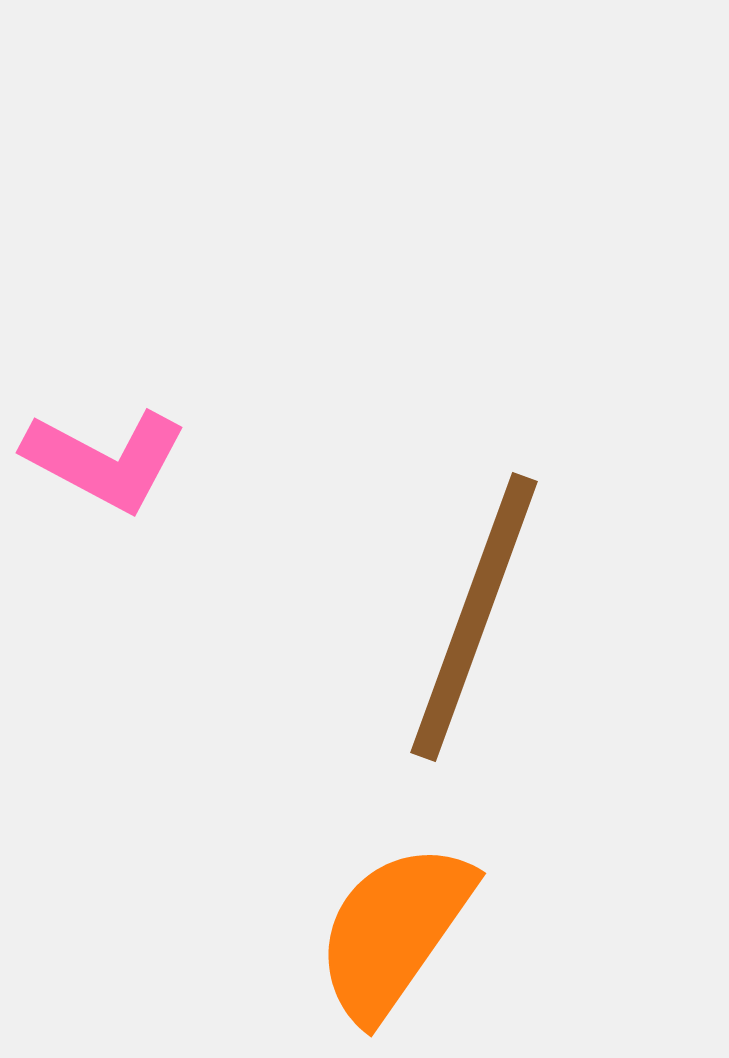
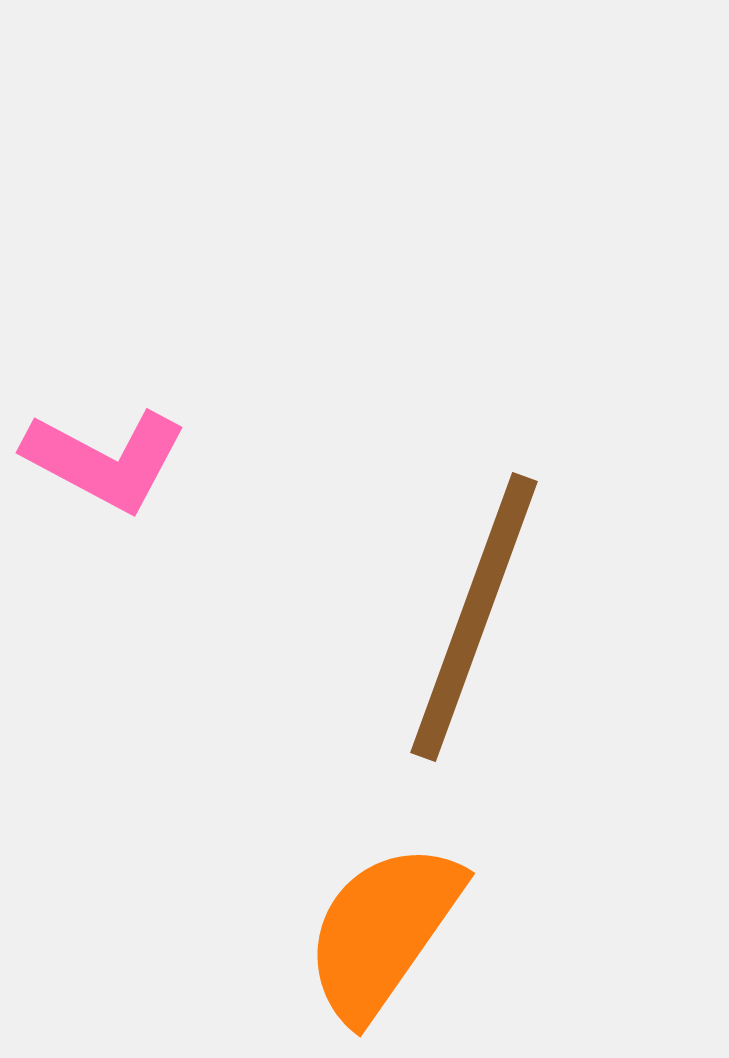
orange semicircle: moved 11 px left
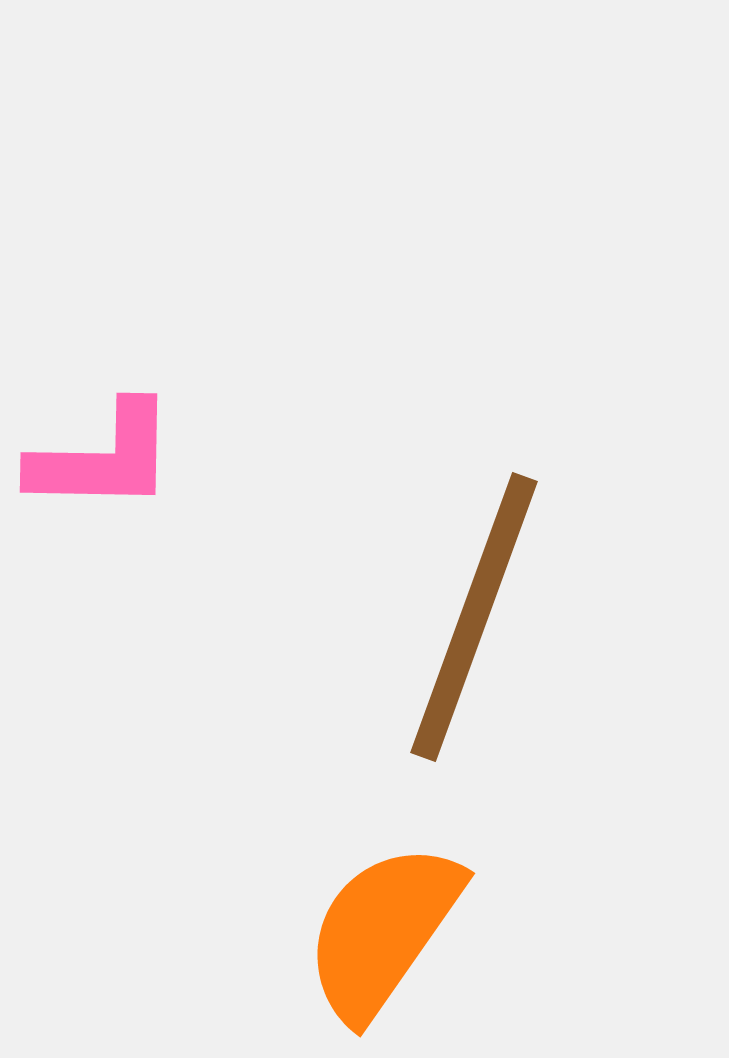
pink L-shape: moved 2 px left, 2 px up; rotated 27 degrees counterclockwise
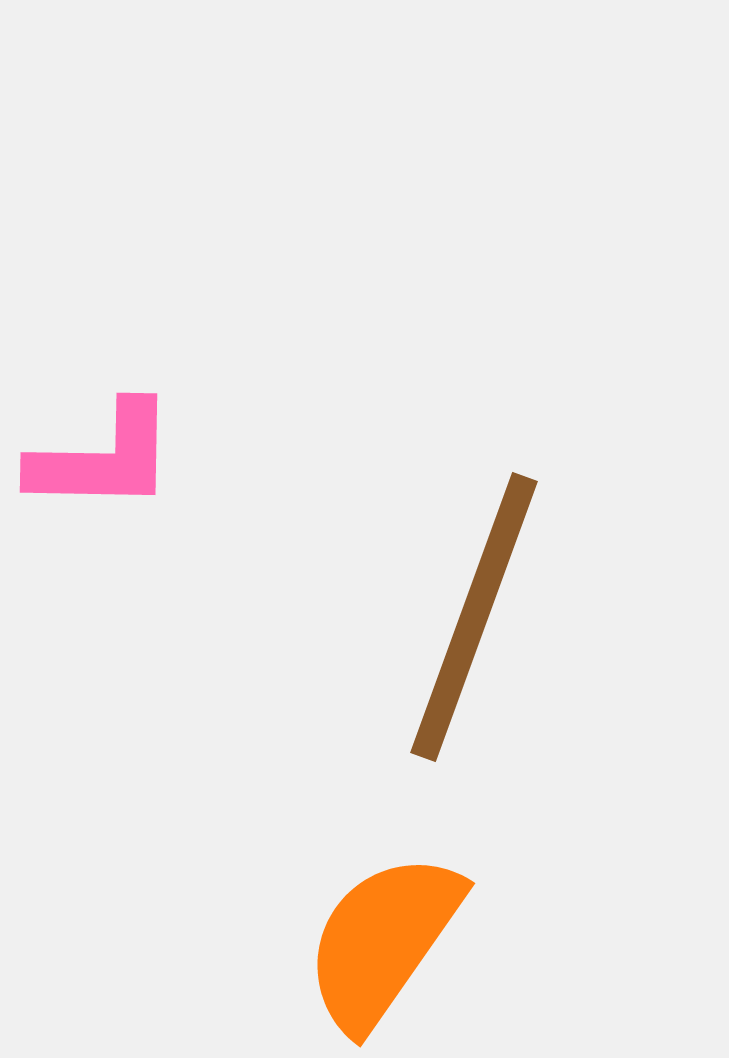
orange semicircle: moved 10 px down
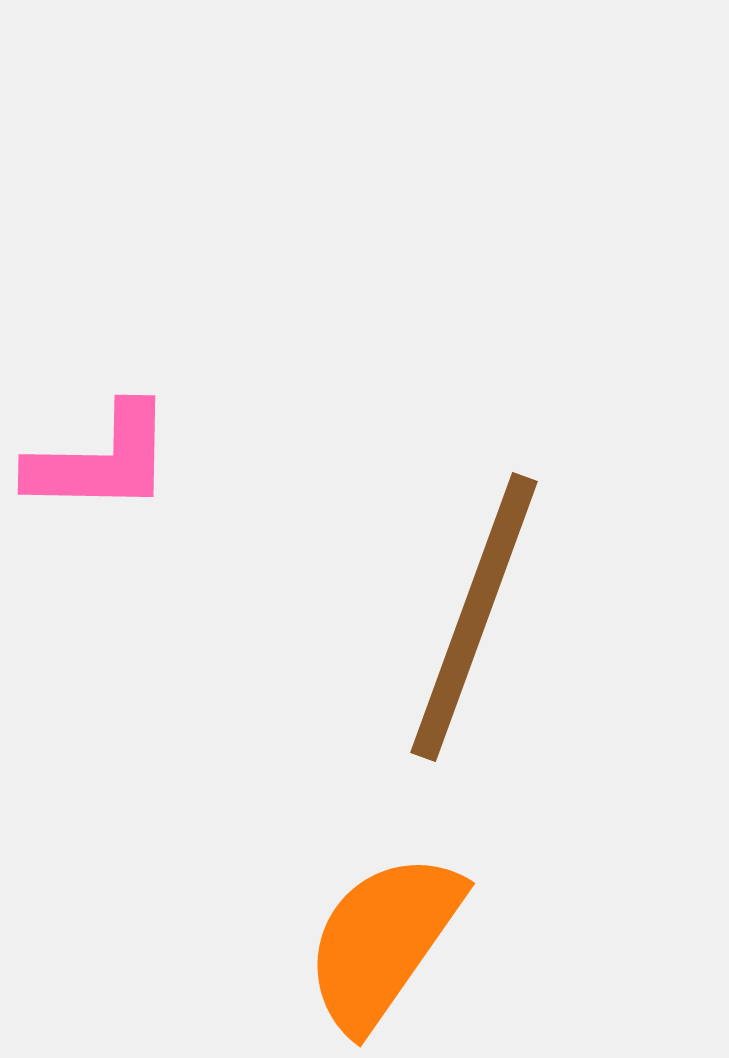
pink L-shape: moved 2 px left, 2 px down
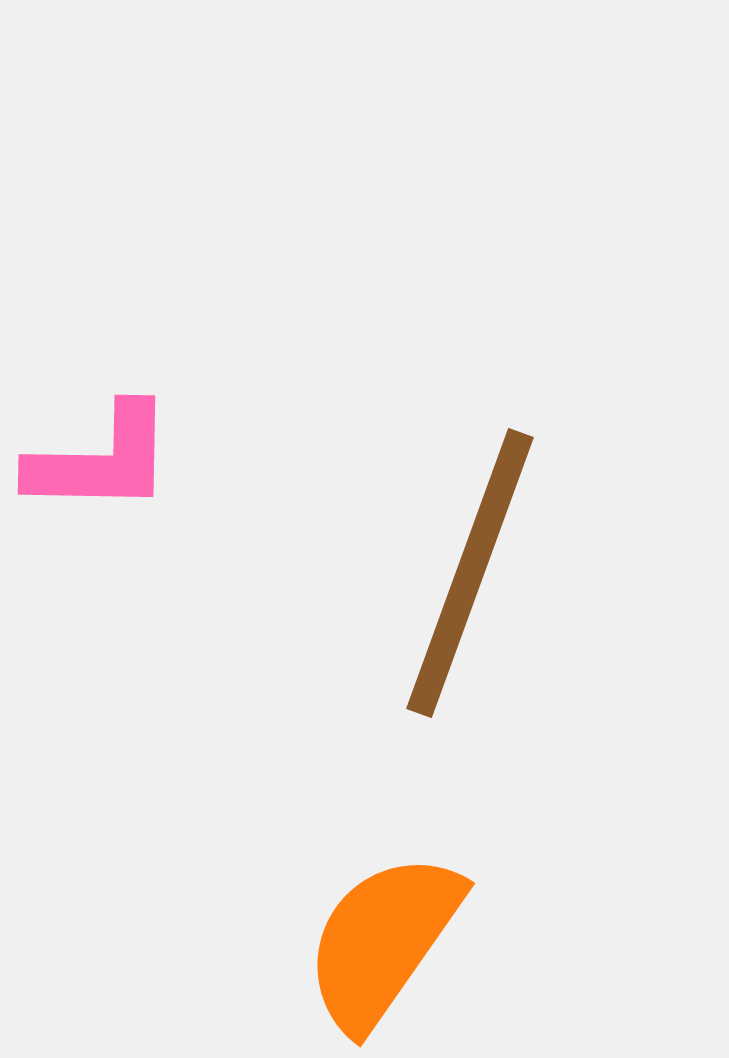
brown line: moved 4 px left, 44 px up
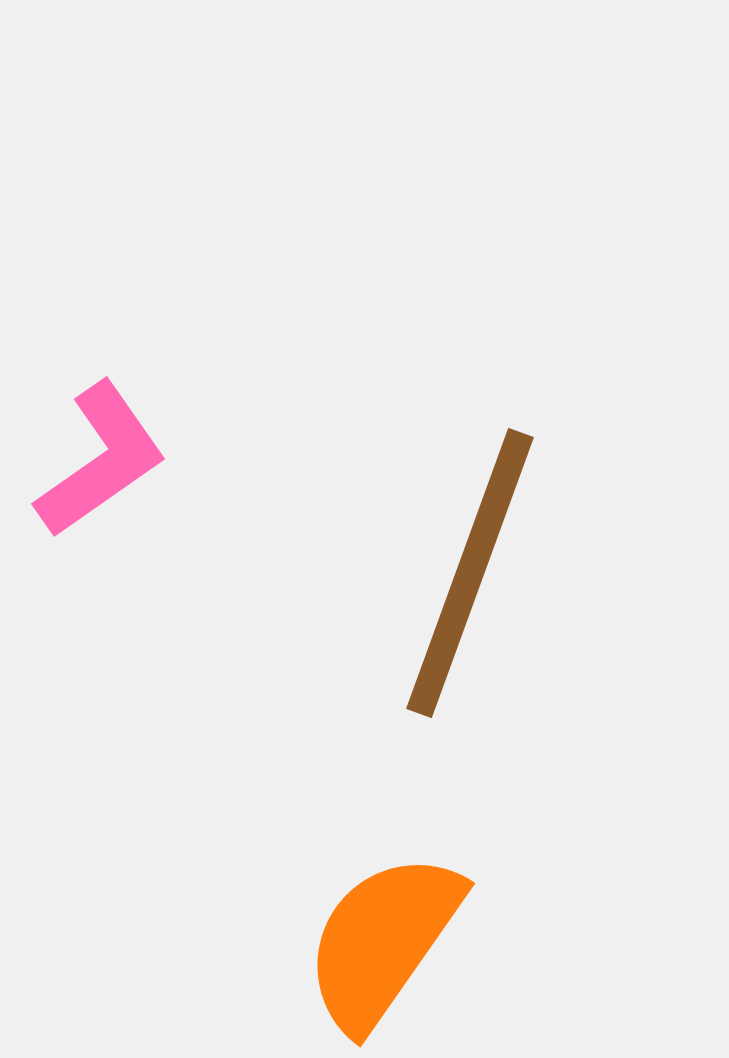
pink L-shape: rotated 36 degrees counterclockwise
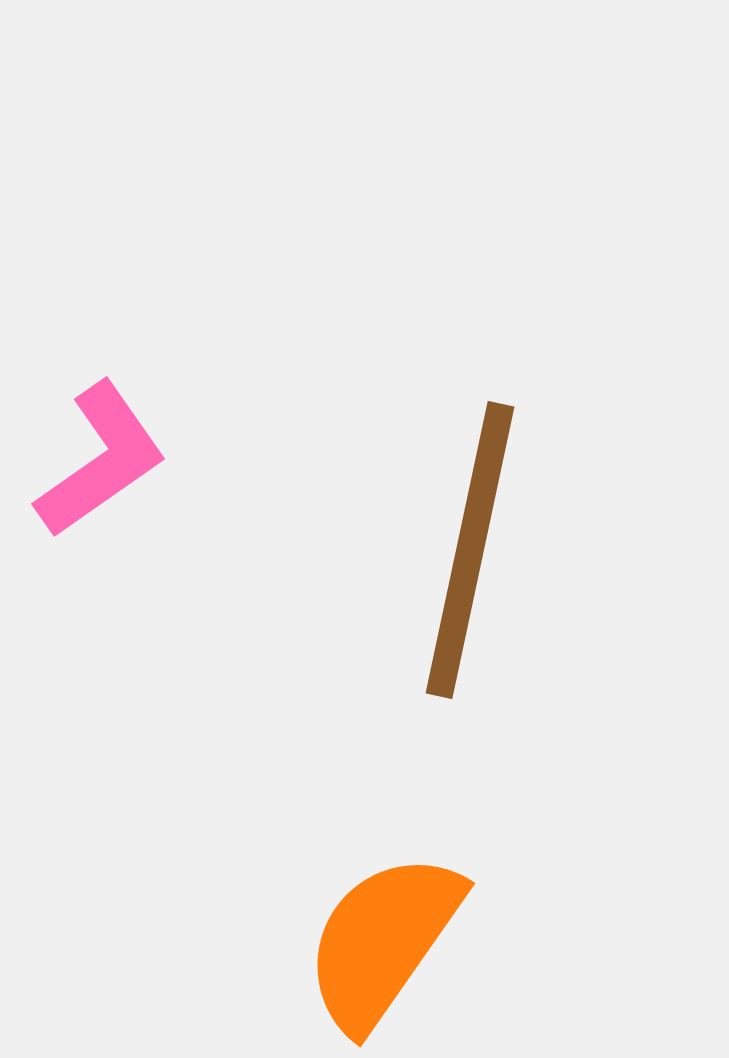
brown line: moved 23 px up; rotated 8 degrees counterclockwise
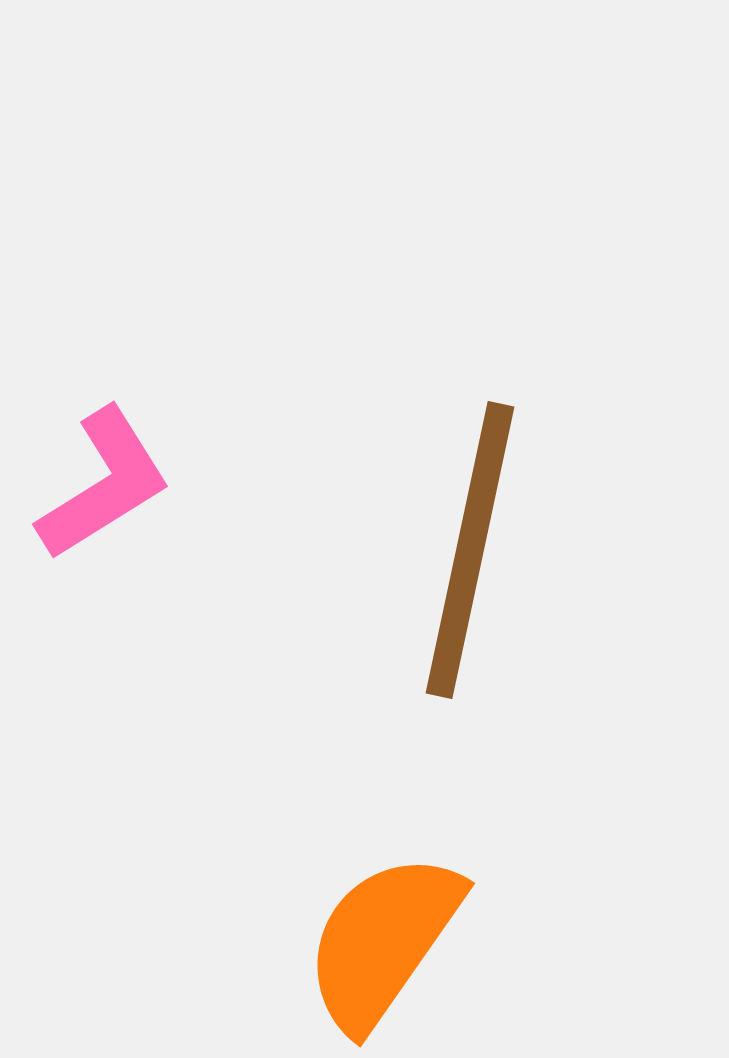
pink L-shape: moved 3 px right, 24 px down; rotated 3 degrees clockwise
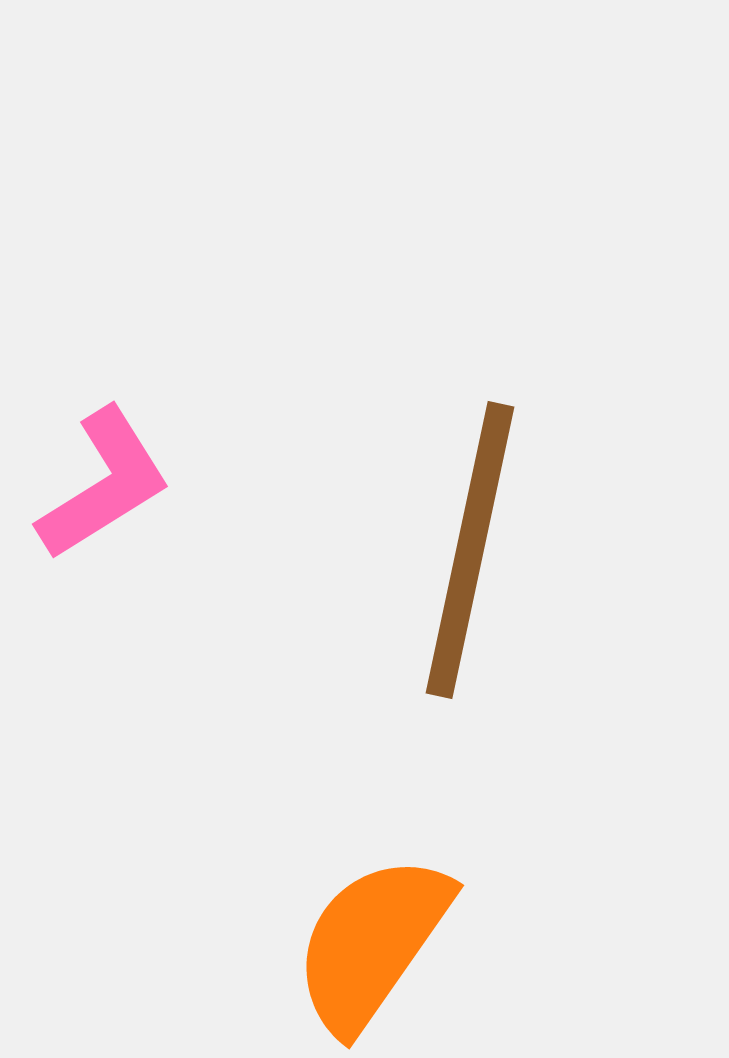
orange semicircle: moved 11 px left, 2 px down
